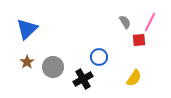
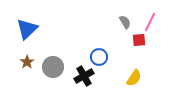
black cross: moved 1 px right, 3 px up
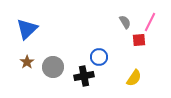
black cross: rotated 18 degrees clockwise
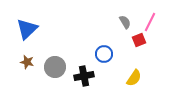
red square: rotated 16 degrees counterclockwise
blue circle: moved 5 px right, 3 px up
brown star: rotated 24 degrees counterclockwise
gray circle: moved 2 px right
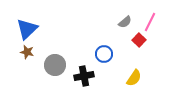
gray semicircle: rotated 80 degrees clockwise
red square: rotated 24 degrees counterclockwise
brown star: moved 10 px up
gray circle: moved 2 px up
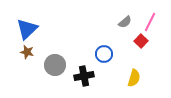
red square: moved 2 px right, 1 px down
yellow semicircle: rotated 18 degrees counterclockwise
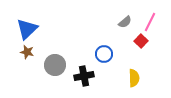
yellow semicircle: rotated 18 degrees counterclockwise
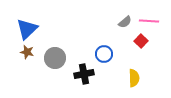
pink line: moved 1 px left, 1 px up; rotated 66 degrees clockwise
gray circle: moved 7 px up
black cross: moved 2 px up
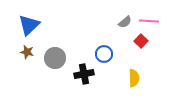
blue triangle: moved 2 px right, 4 px up
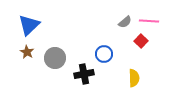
brown star: rotated 16 degrees clockwise
